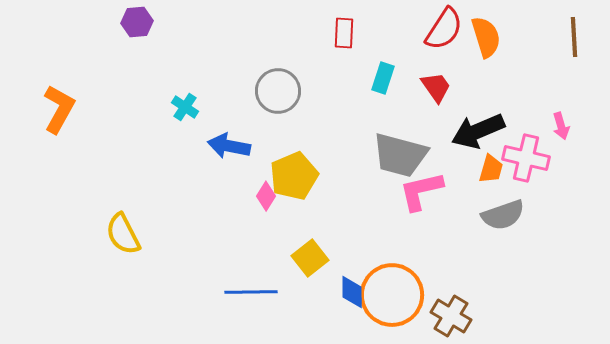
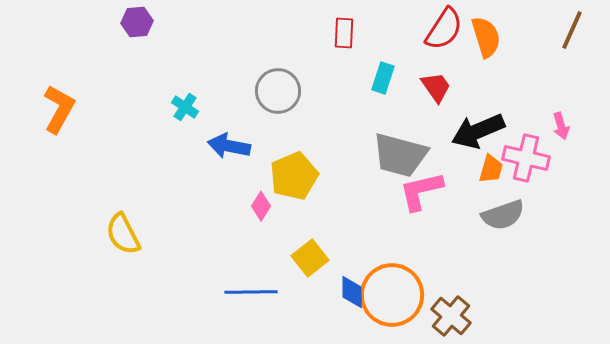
brown line: moved 2 px left, 7 px up; rotated 27 degrees clockwise
pink diamond: moved 5 px left, 10 px down
brown cross: rotated 9 degrees clockwise
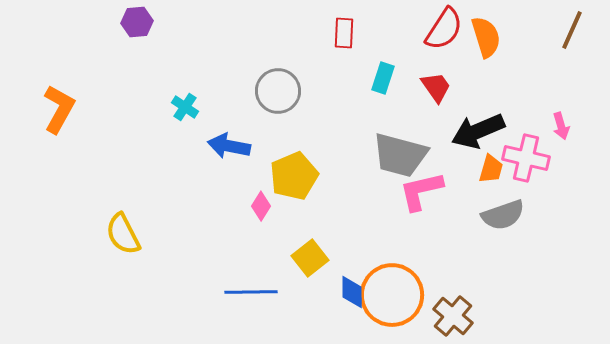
brown cross: moved 2 px right
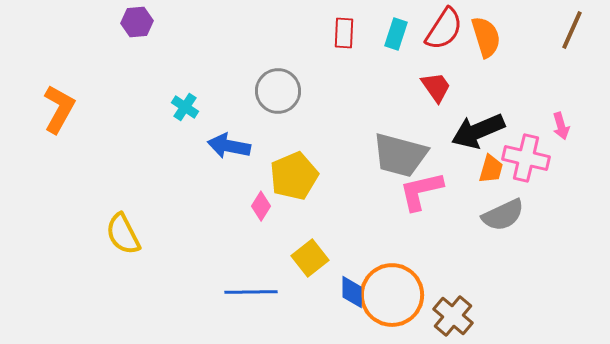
cyan rectangle: moved 13 px right, 44 px up
gray semicircle: rotated 6 degrees counterclockwise
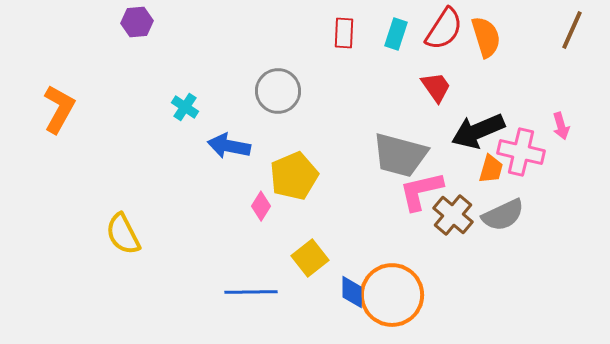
pink cross: moved 5 px left, 6 px up
brown cross: moved 101 px up
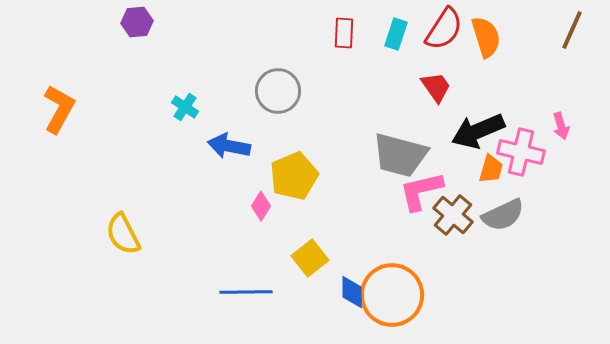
blue line: moved 5 px left
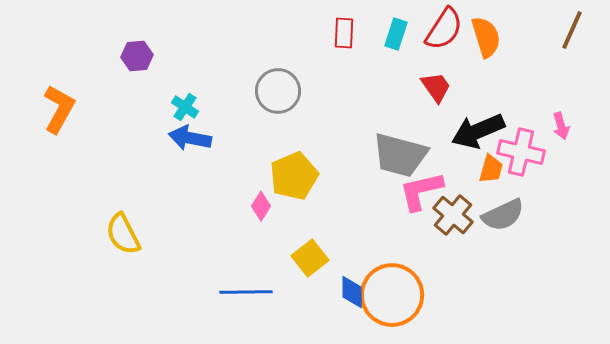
purple hexagon: moved 34 px down
blue arrow: moved 39 px left, 8 px up
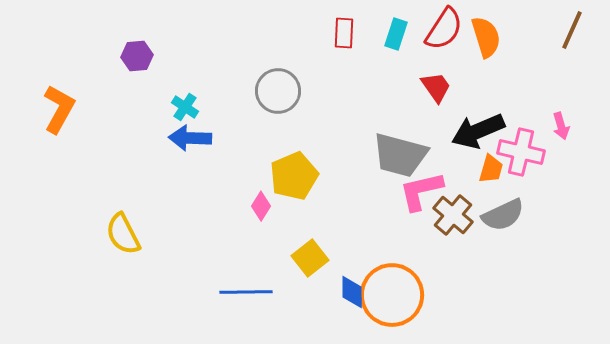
blue arrow: rotated 9 degrees counterclockwise
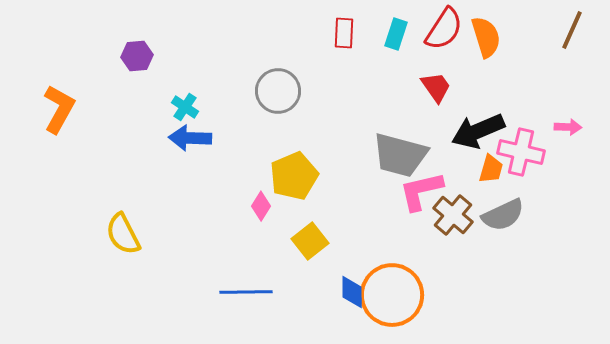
pink arrow: moved 7 px right, 1 px down; rotated 72 degrees counterclockwise
yellow square: moved 17 px up
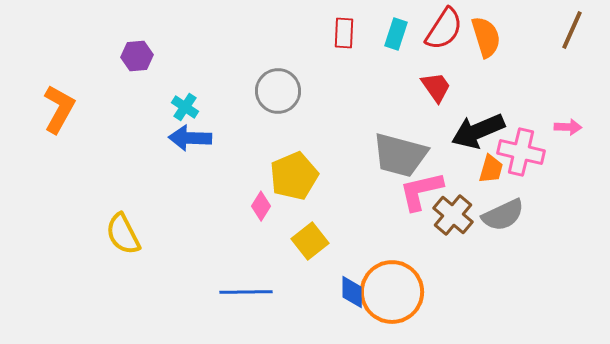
orange circle: moved 3 px up
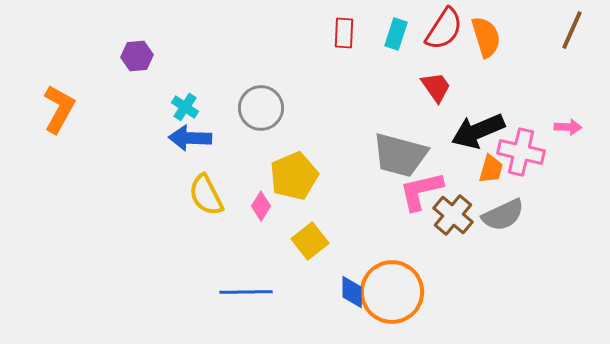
gray circle: moved 17 px left, 17 px down
yellow semicircle: moved 83 px right, 39 px up
